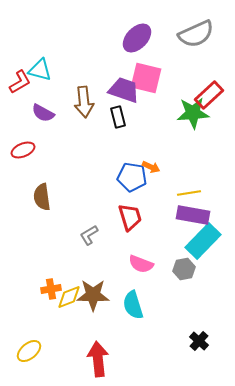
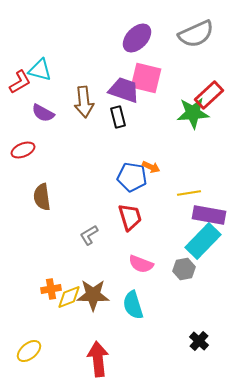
purple rectangle: moved 16 px right
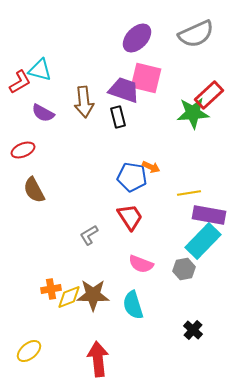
brown semicircle: moved 8 px left, 7 px up; rotated 20 degrees counterclockwise
red trapezoid: rotated 16 degrees counterclockwise
black cross: moved 6 px left, 11 px up
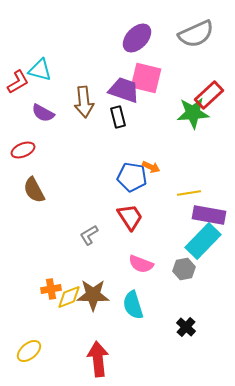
red L-shape: moved 2 px left
black cross: moved 7 px left, 3 px up
